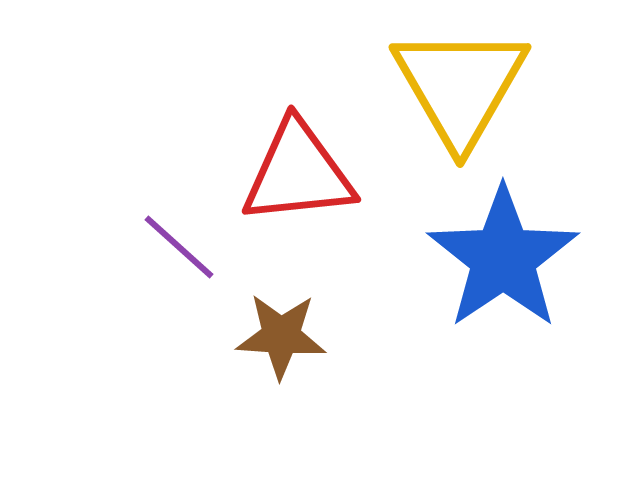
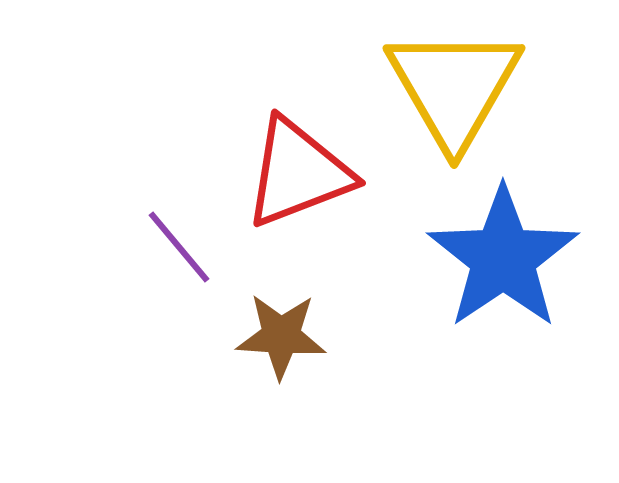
yellow triangle: moved 6 px left, 1 px down
red triangle: rotated 15 degrees counterclockwise
purple line: rotated 8 degrees clockwise
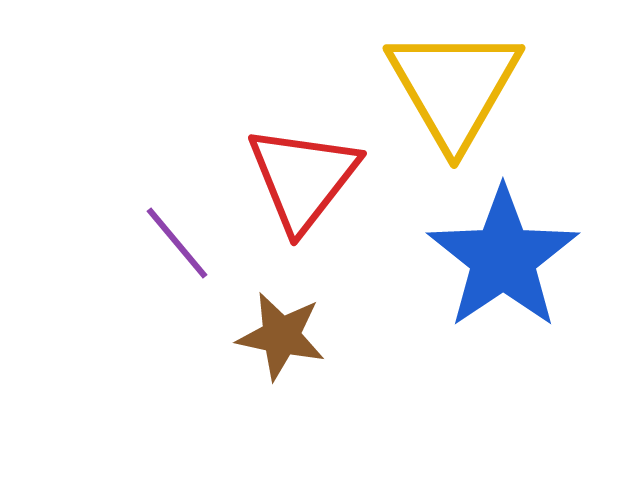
red triangle: moved 5 px right, 5 px down; rotated 31 degrees counterclockwise
purple line: moved 2 px left, 4 px up
brown star: rotated 8 degrees clockwise
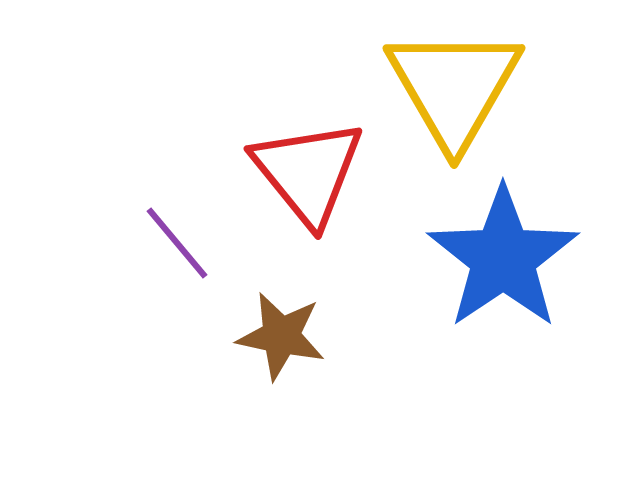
red triangle: moved 5 px right, 6 px up; rotated 17 degrees counterclockwise
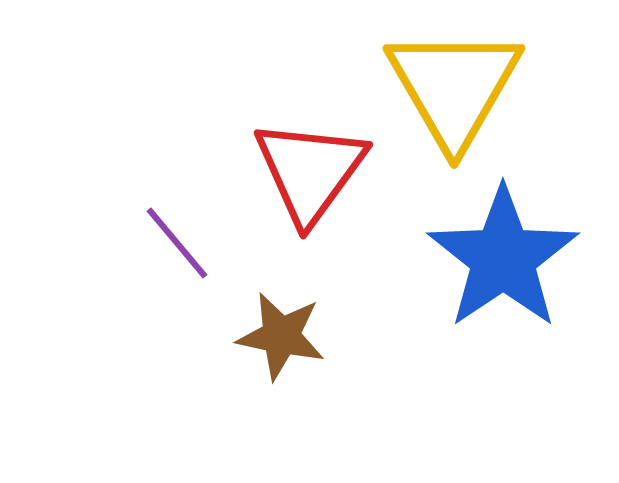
red triangle: moved 2 px right, 1 px up; rotated 15 degrees clockwise
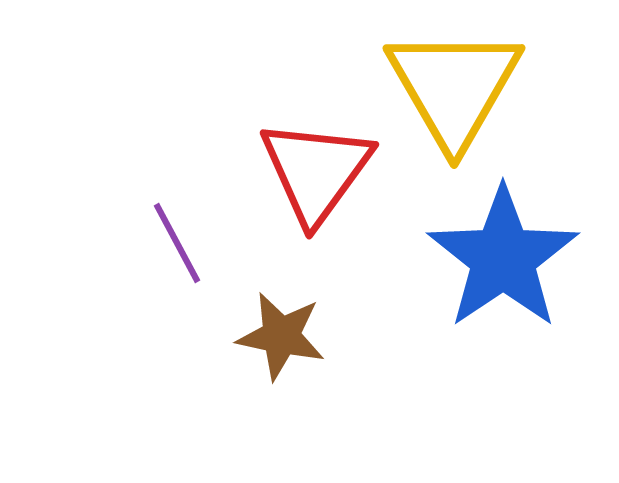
red triangle: moved 6 px right
purple line: rotated 12 degrees clockwise
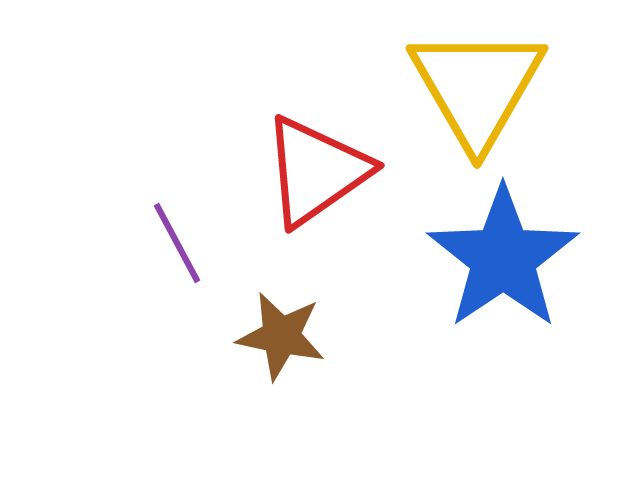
yellow triangle: moved 23 px right
red triangle: rotated 19 degrees clockwise
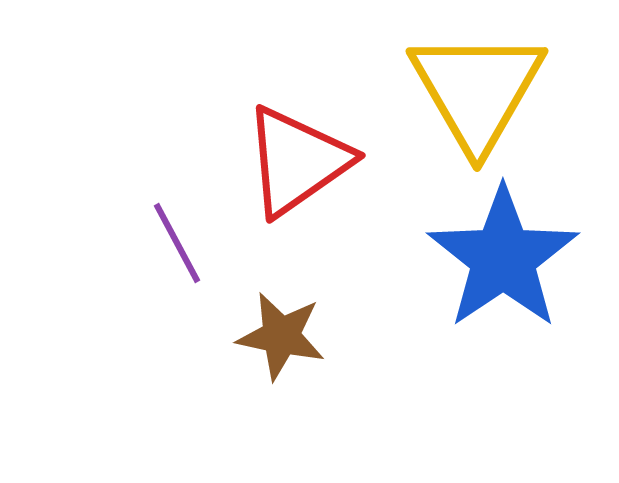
yellow triangle: moved 3 px down
red triangle: moved 19 px left, 10 px up
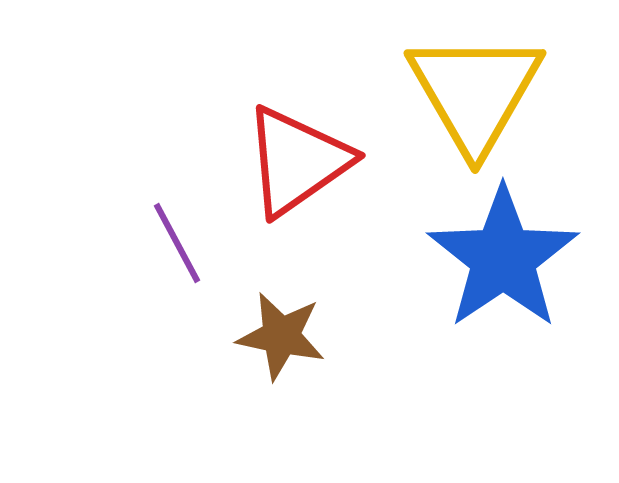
yellow triangle: moved 2 px left, 2 px down
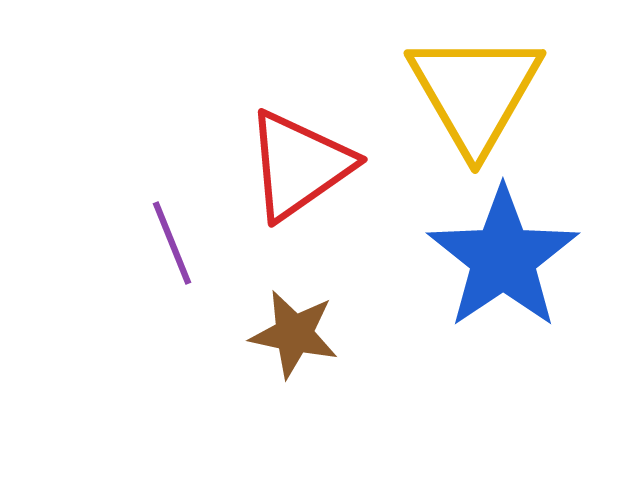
red triangle: moved 2 px right, 4 px down
purple line: moved 5 px left; rotated 6 degrees clockwise
brown star: moved 13 px right, 2 px up
